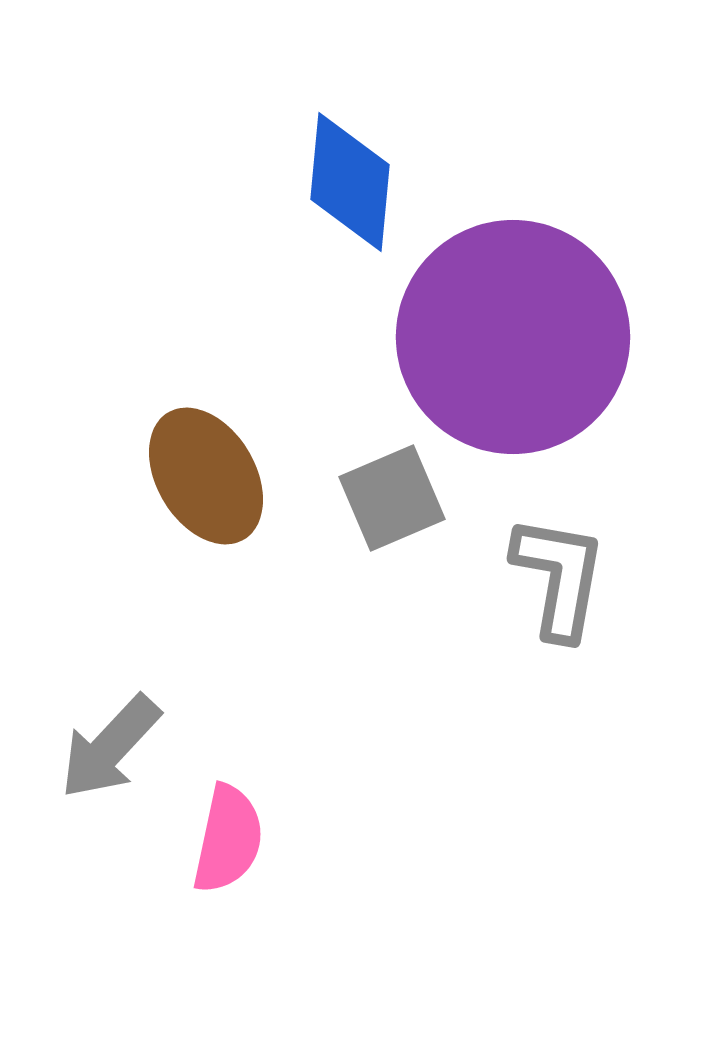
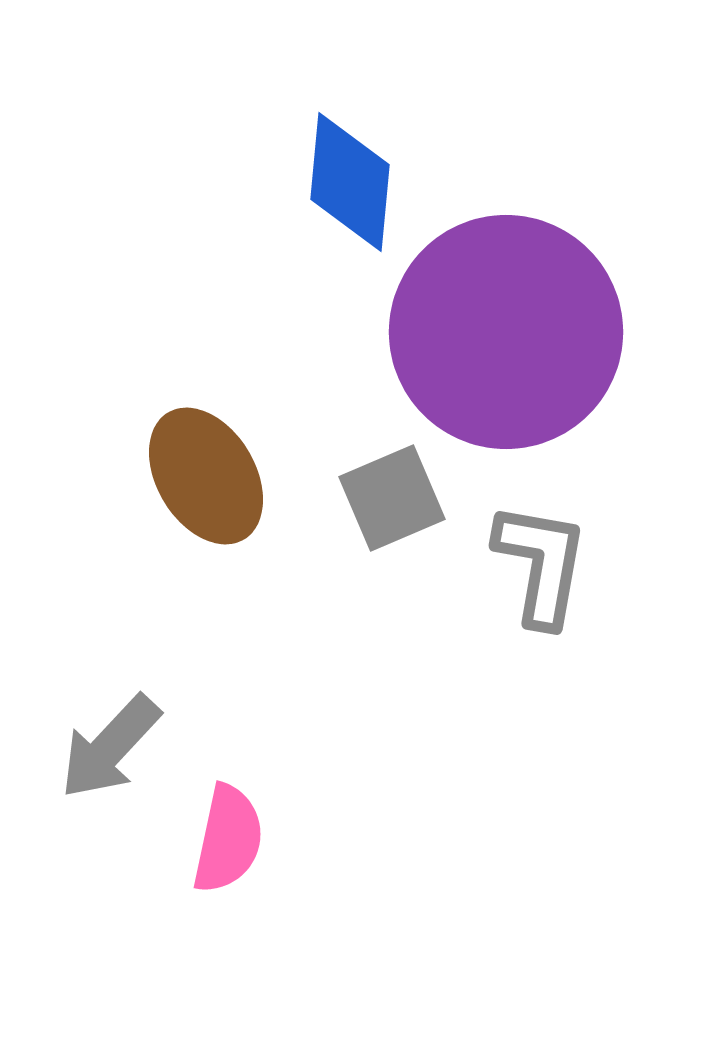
purple circle: moved 7 px left, 5 px up
gray L-shape: moved 18 px left, 13 px up
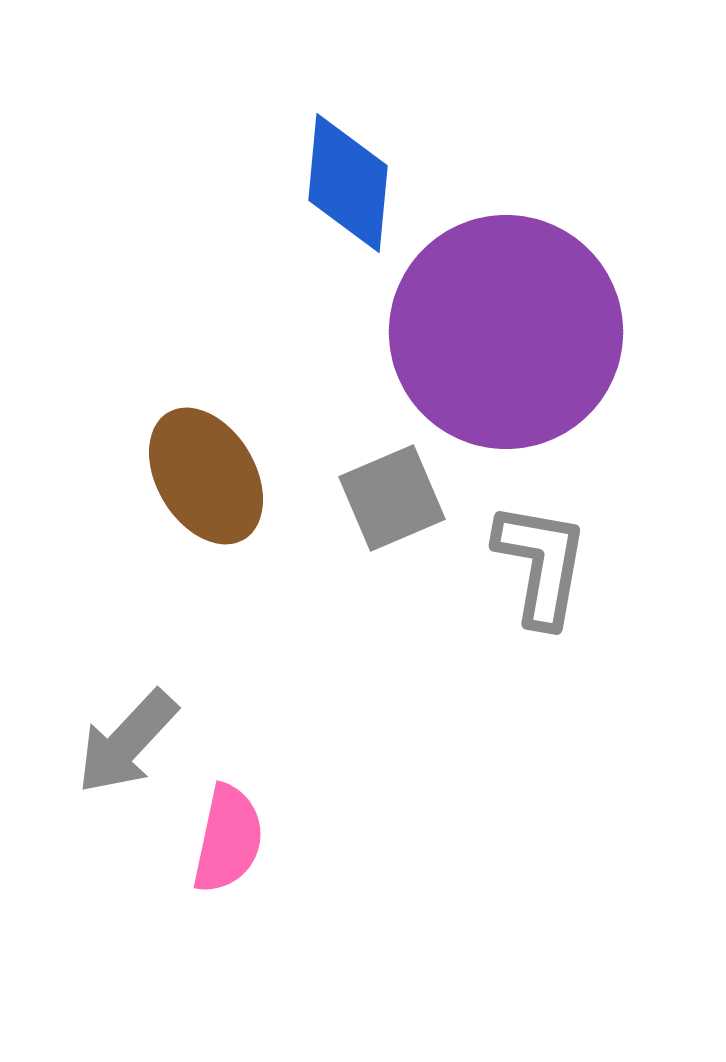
blue diamond: moved 2 px left, 1 px down
gray arrow: moved 17 px right, 5 px up
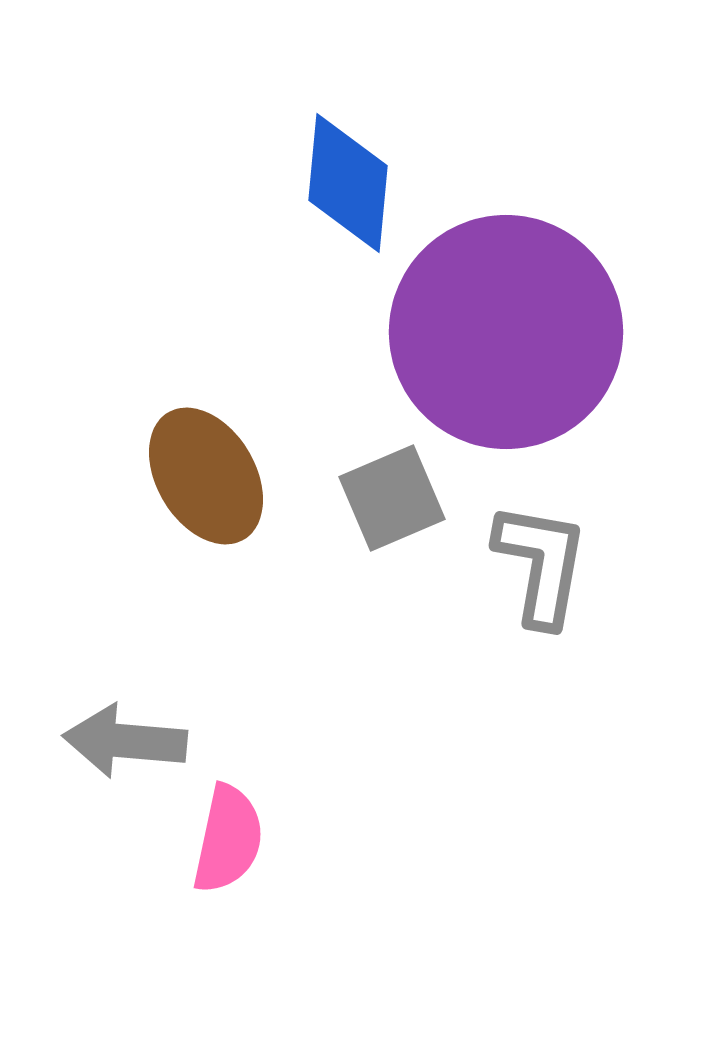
gray arrow: moved 2 px left, 1 px up; rotated 52 degrees clockwise
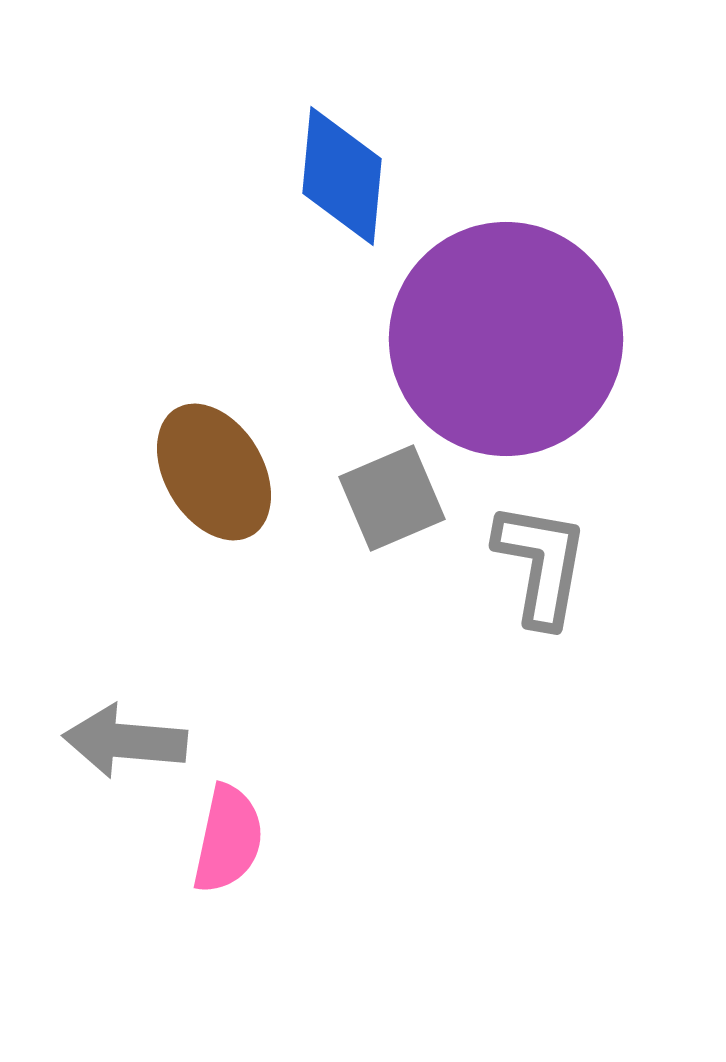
blue diamond: moved 6 px left, 7 px up
purple circle: moved 7 px down
brown ellipse: moved 8 px right, 4 px up
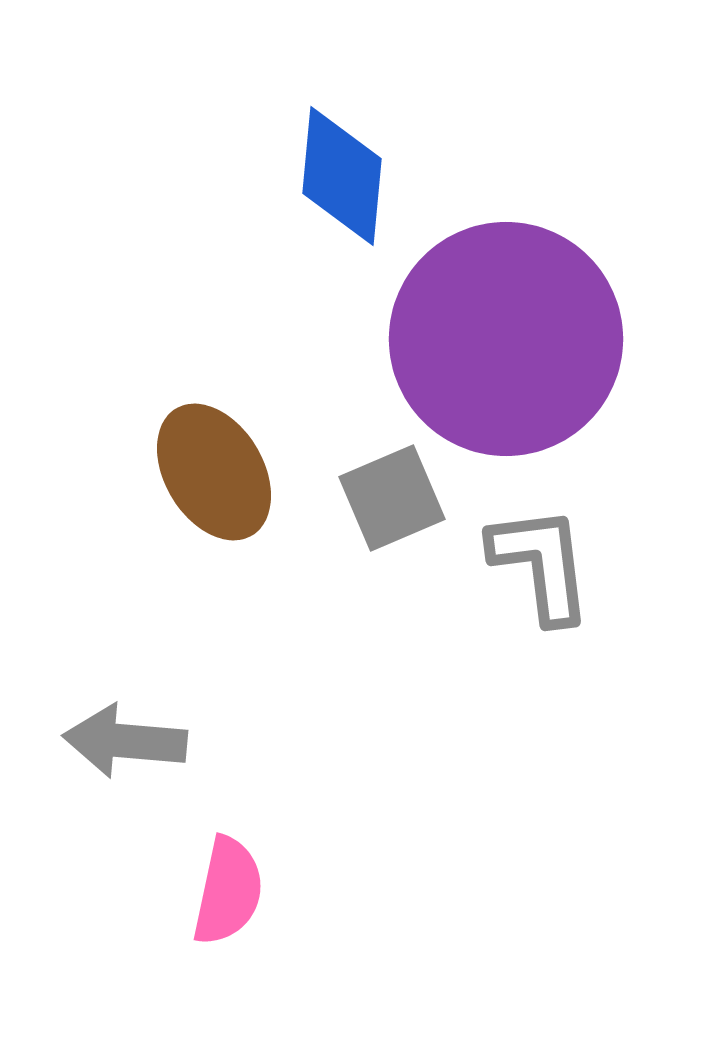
gray L-shape: rotated 17 degrees counterclockwise
pink semicircle: moved 52 px down
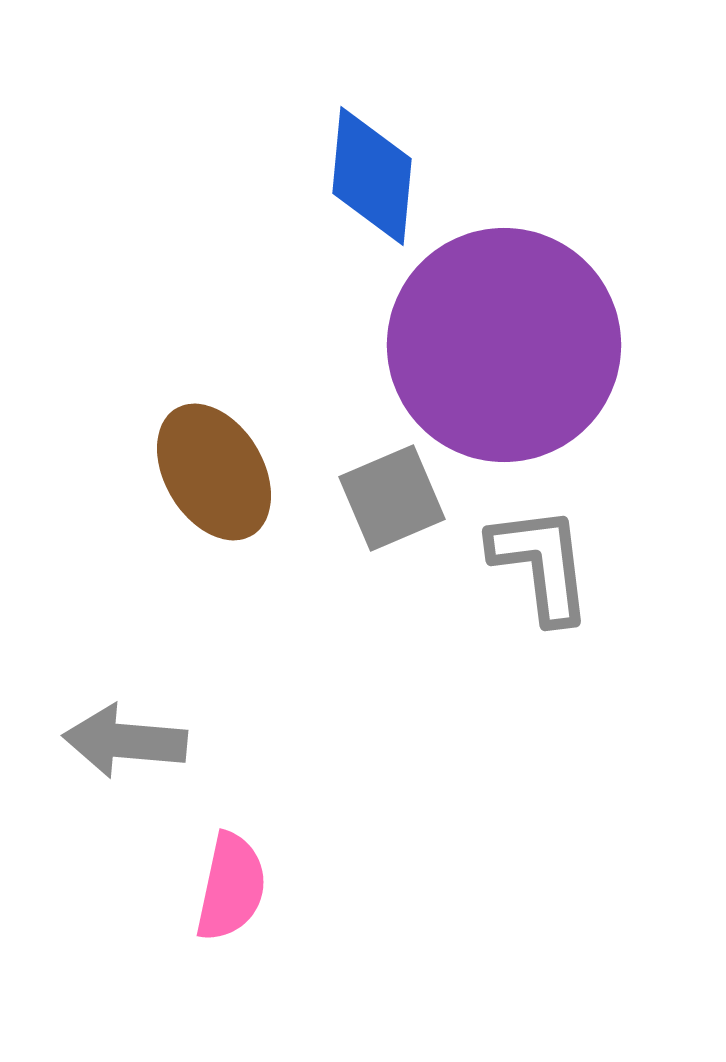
blue diamond: moved 30 px right
purple circle: moved 2 px left, 6 px down
pink semicircle: moved 3 px right, 4 px up
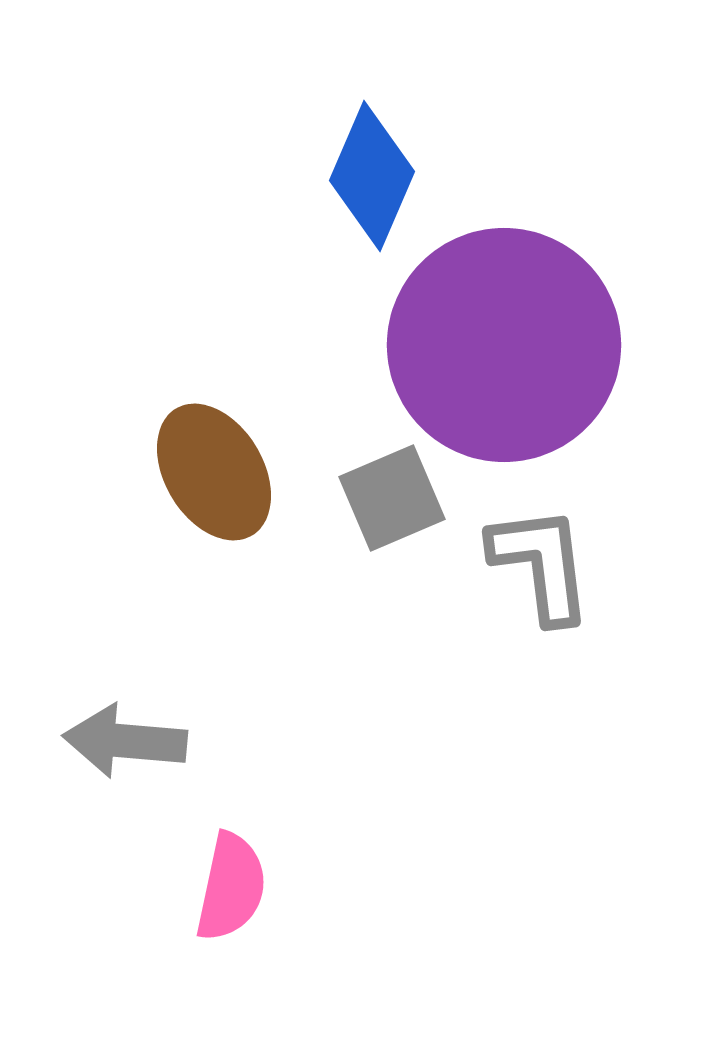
blue diamond: rotated 18 degrees clockwise
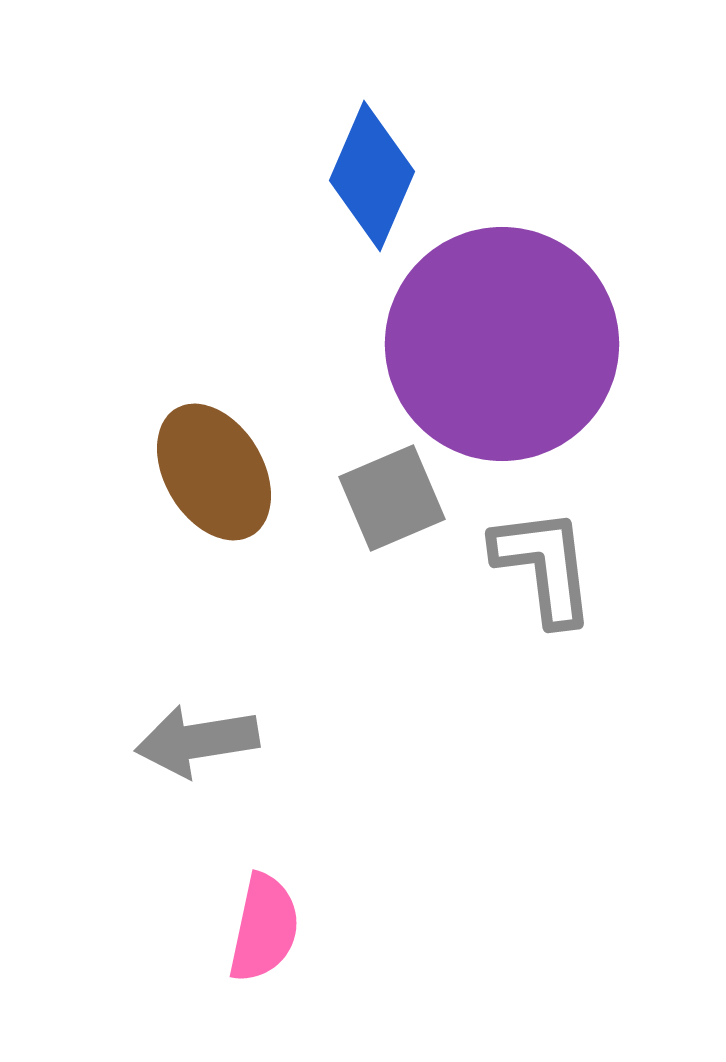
purple circle: moved 2 px left, 1 px up
gray L-shape: moved 3 px right, 2 px down
gray arrow: moved 72 px right; rotated 14 degrees counterclockwise
pink semicircle: moved 33 px right, 41 px down
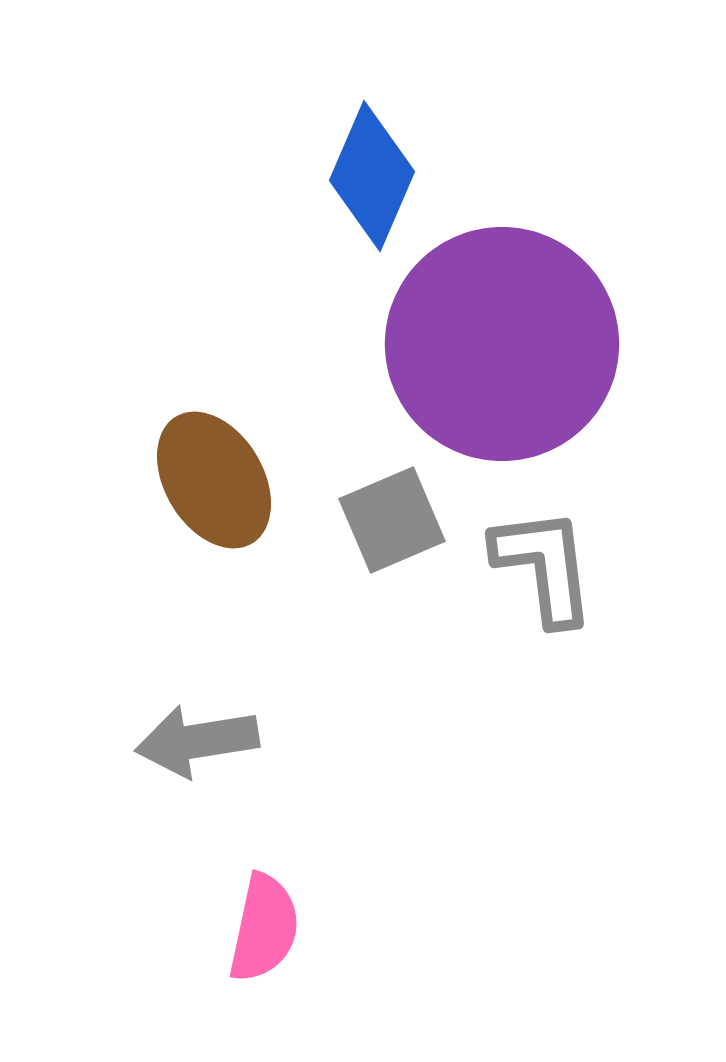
brown ellipse: moved 8 px down
gray square: moved 22 px down
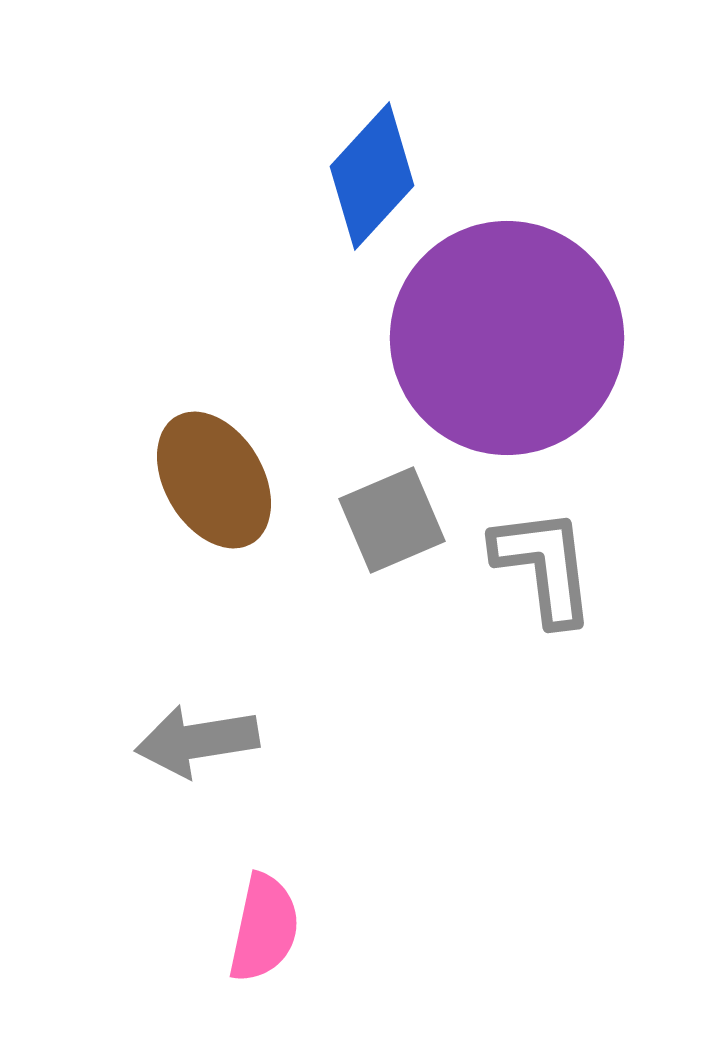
blue diamond: rotated 19 degrees clockwise
purple circle: moved 5 px right, 6 px up
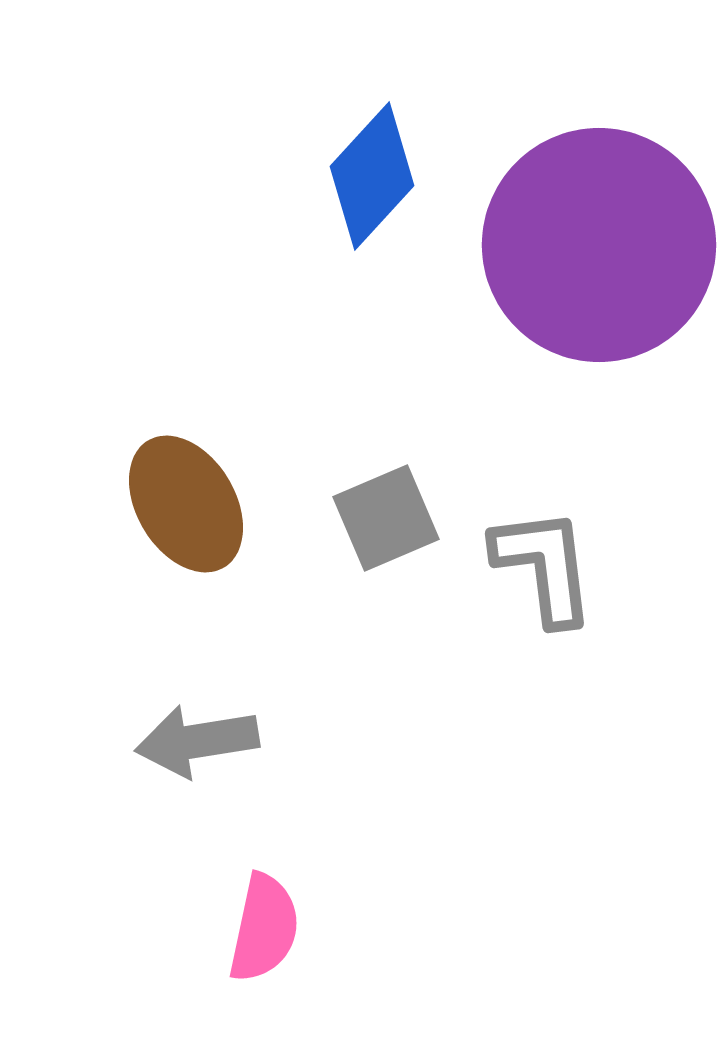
purple circle: moved 92 px right, 93 px up
brown ellipse: moved 28 px left, 24 px down
gray square: moved 6 px left, 2 px up
